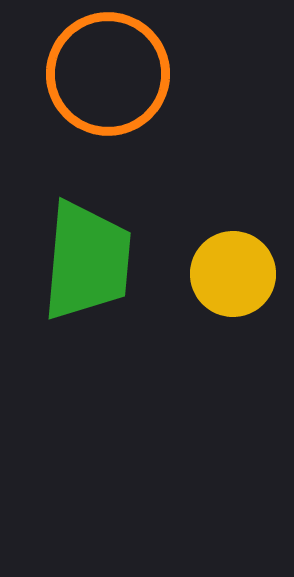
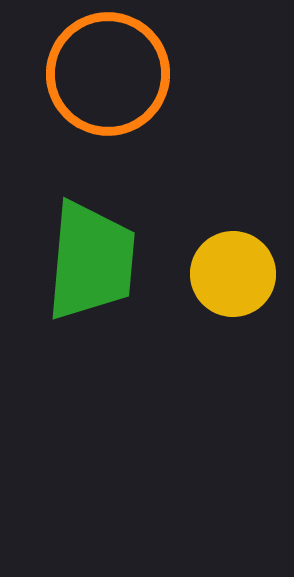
green trapezoid: moved 4 px right
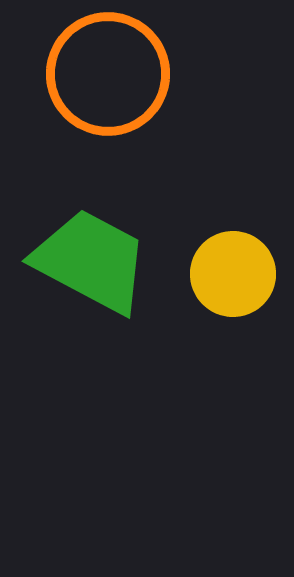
green trapezoid: rotated 67 degrees counterclockwise
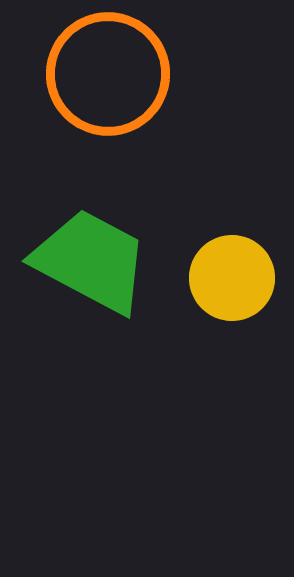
yellow circle: moved 1 px left, 4 px down
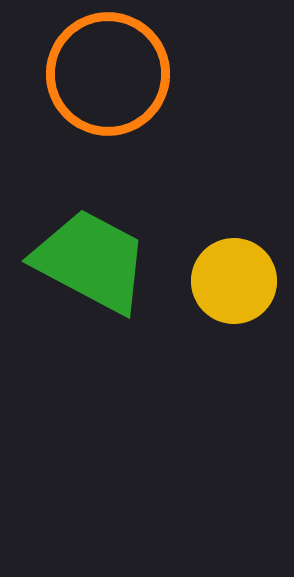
yellow circle: moved 2 px right, 3 px down
